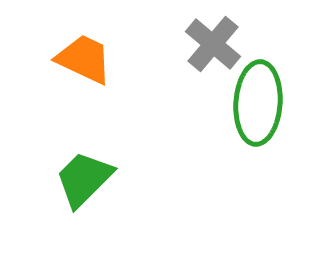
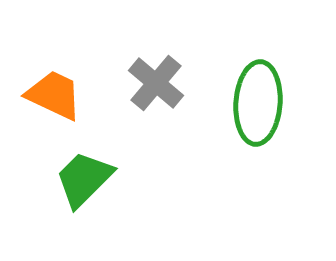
gray cross: moved 57 px left, 39 px down
orange trapezoid: moved 30 px left, 36 px down
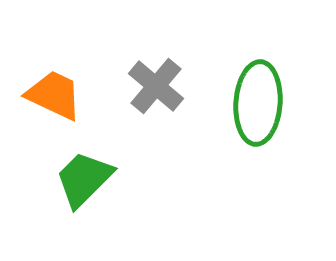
gray cross: moved 3 px down
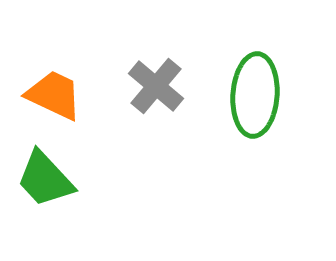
green ellipse: moved 3 px left, 8 px up
green trapezoid: moved 39 px left; rotated 88 degrees counterclockwise
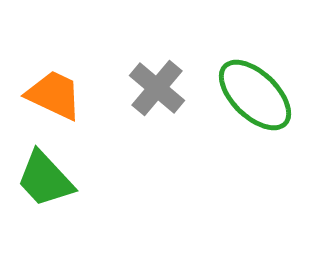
gray cross: moved 1 px right, 2 px down
green ellipse: rotated 50 degrees counterclockwise
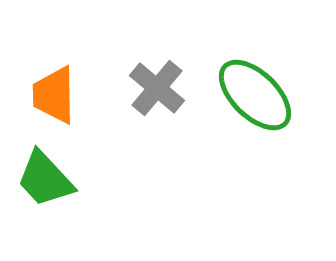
orange trapezoid: rotated 116 degrees counterclockwise
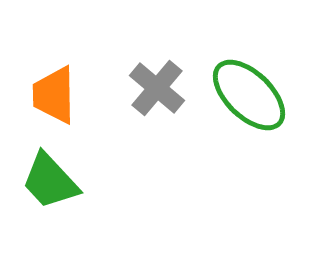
green ellipse: moved 6 px left
green trapezoid: moved 5 px right, 2 px down
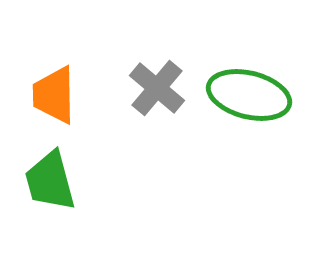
green ellipse: rotated 30 degrees counterclockwise
green trapezoid: rotated 28 degrees clockwise
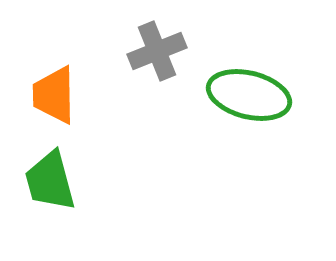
gray cross: moved 37 px up; rotated 28 degrees clockwise
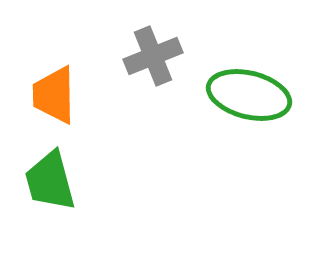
gray cross: moved 4 px left, 5 px down
